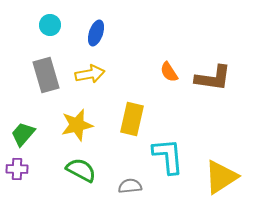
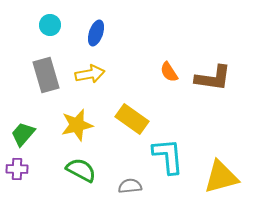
yellow rectangle: rotated 68 degrees counterclockwise
yellow triangle: rotated 18 degrees clockwise
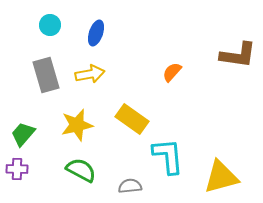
orange semicircle: moved 3 px right; rotated 75 degrees clockwise
brown L-shape: moved 25 px right, 23 px up
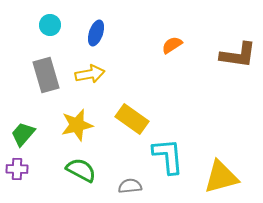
orange semicircle: moved 27 px up; rotated 15 degrees clockwise
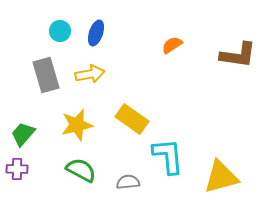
cyan circle: moved 10 px right, 6 px down
gray semicircle: moved 2 px left, 4 px up
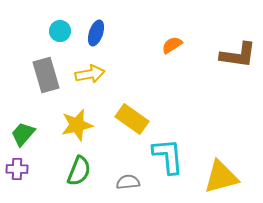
green semicircle: moved 2 px left, 1 px down; rotated 84 degrees clockwise
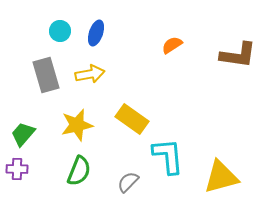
gray semicircle: rotated 40 degrees counterclockwise
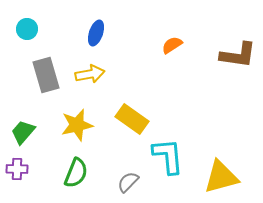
cyan circle: moved 33 px left, 2 px up
green trapezoid: moved 2 px up
green semicircle: moved 3 px left, 2 px down
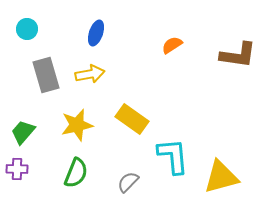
cyan L-shape: moved 5 px right
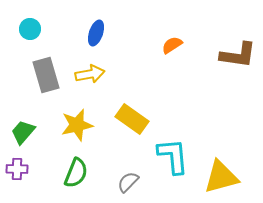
cyan circle: moved 3 px right
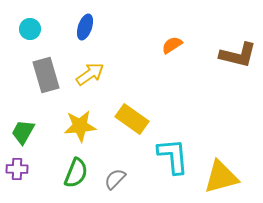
blue ellipse: moved 11 px left, 6 px up
brown L-shape: rotated 6 degrees clockwise
yellow arrow: rotated 24 degrees counterclockwise
yellow star: moved 3 px right, 1 px down; rotated 8 degrees clockwise
green trapezoid: rotated 12 degrees counterclockwise
gray semicircle: moved 13 px left, 3 px up
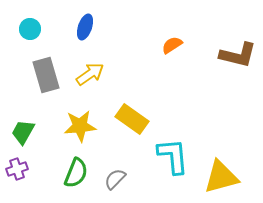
purple cross: rotated 20 degrees counterclockwise
